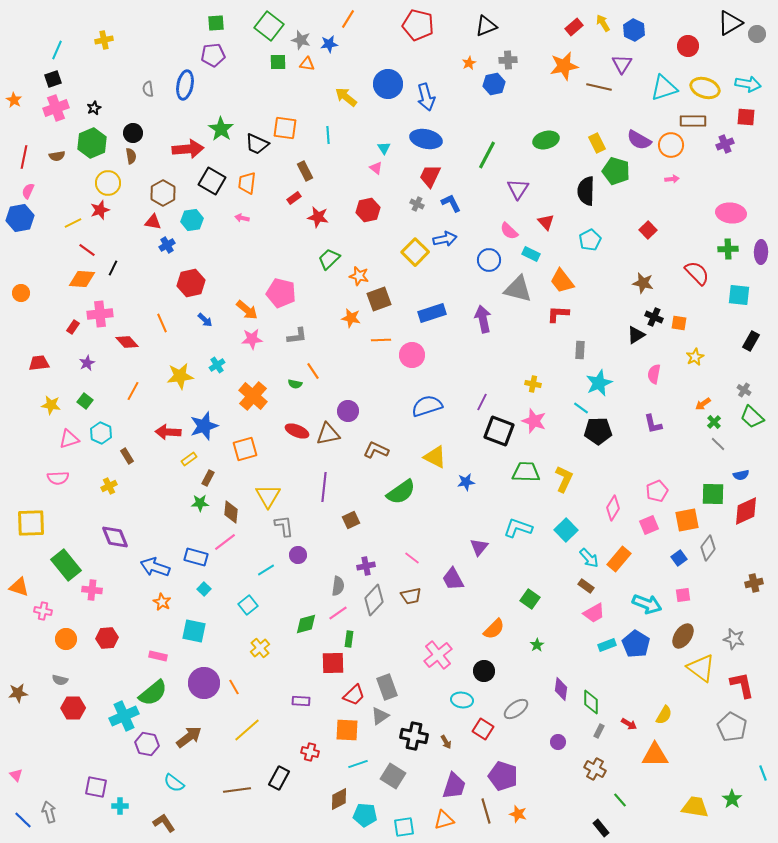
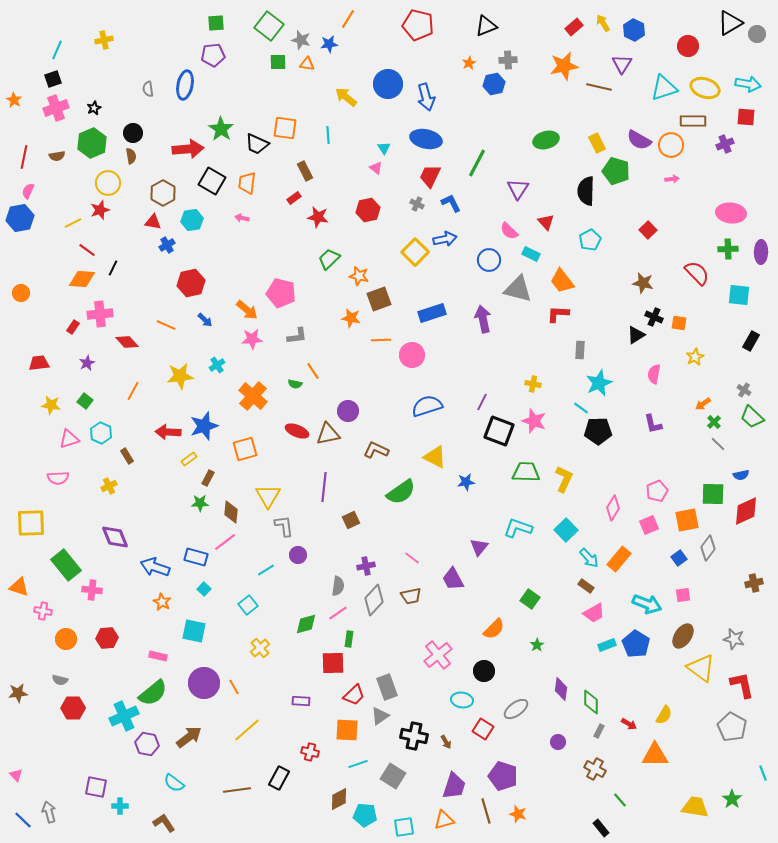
green line at (487, 155): moved 10 px left, 8 px down
orange line at (162, 323): moved 4 px right, 2 px down; rotated 42 degrees counterclockwise
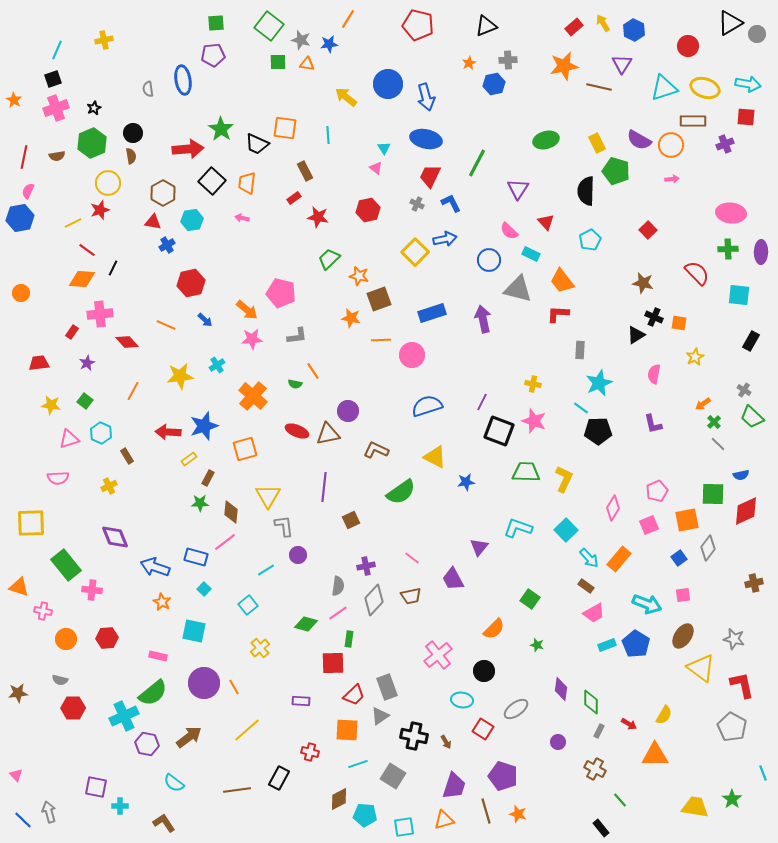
blue ellipse at (185, 85): moved 2 px left, 5 px up; rotated 20 degrees counterclockwise
black square at (212, 181): rotated 12 degrees clockwise
red rectangle at (73, 327): moved 1 px left, 5 px down
green diamond at (306, 624): rotated 30 degrees clockwise
green star at (537, 645): rotated 24 degrees counterclockwise
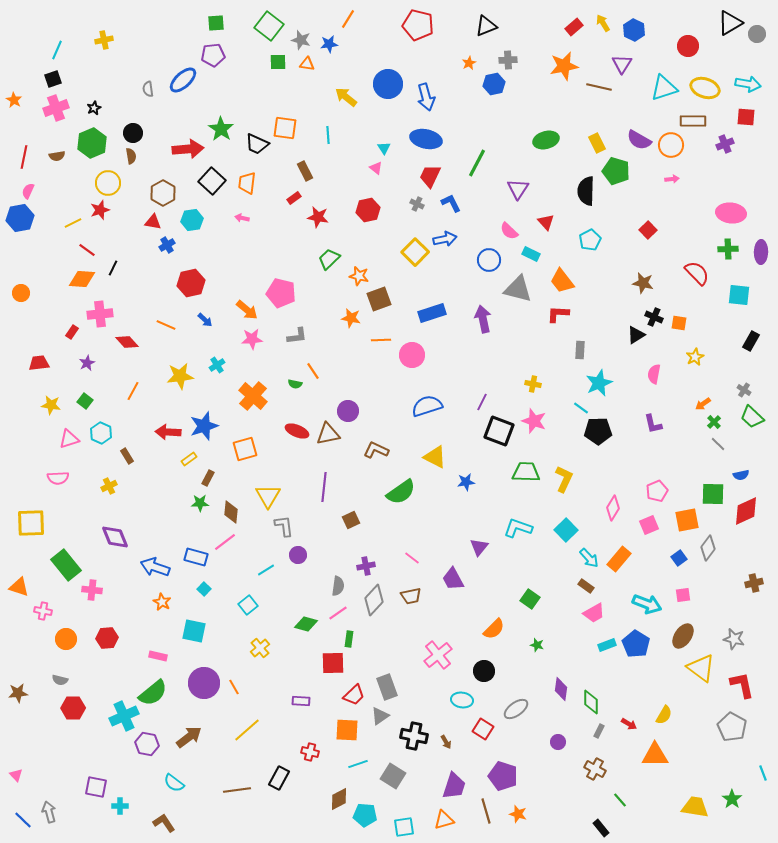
blue ellipse at (183, 80): rotated 56 degrees clockwise
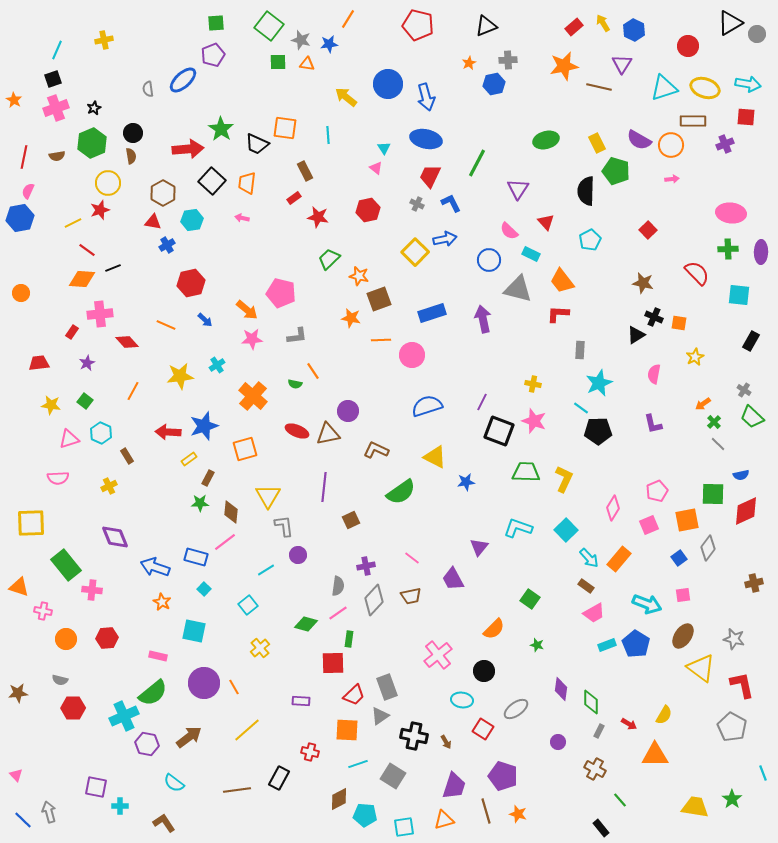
purple pentagon at (213, 55): rotated 15 degrees counterclockwise
black line at (113, 268): rotated 42 degrees clockwise
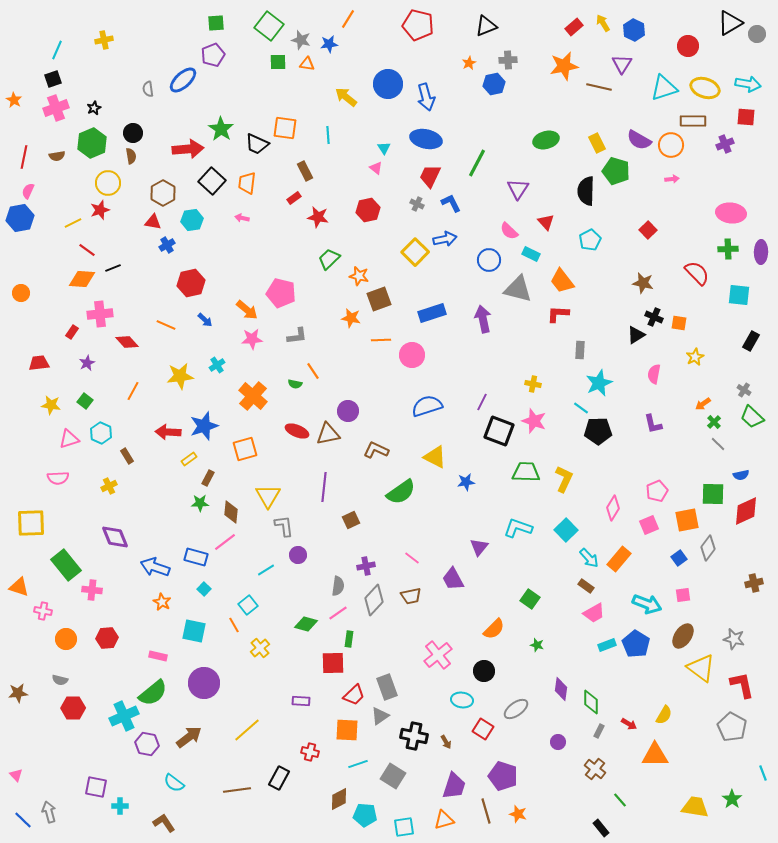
orange line at (234, 687): moved 62 px up
brown cross at (595, 769): rotated 10 degrees clockwise
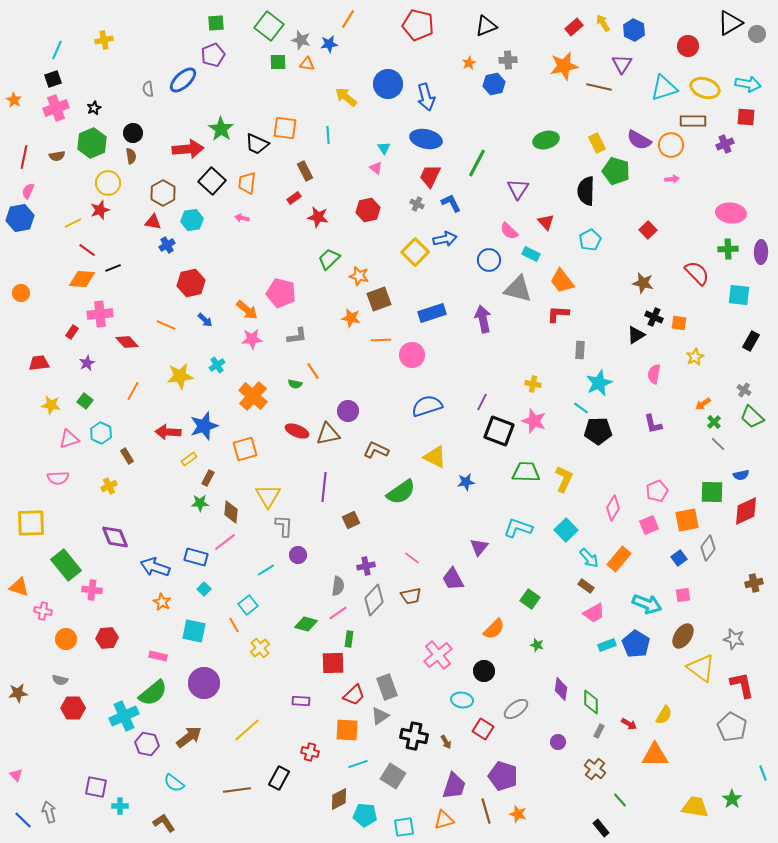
green square at (713, 494): moved 1 px left, 2 px up
gray L-shape at (284, 526): rotated 10 degrees clockwise
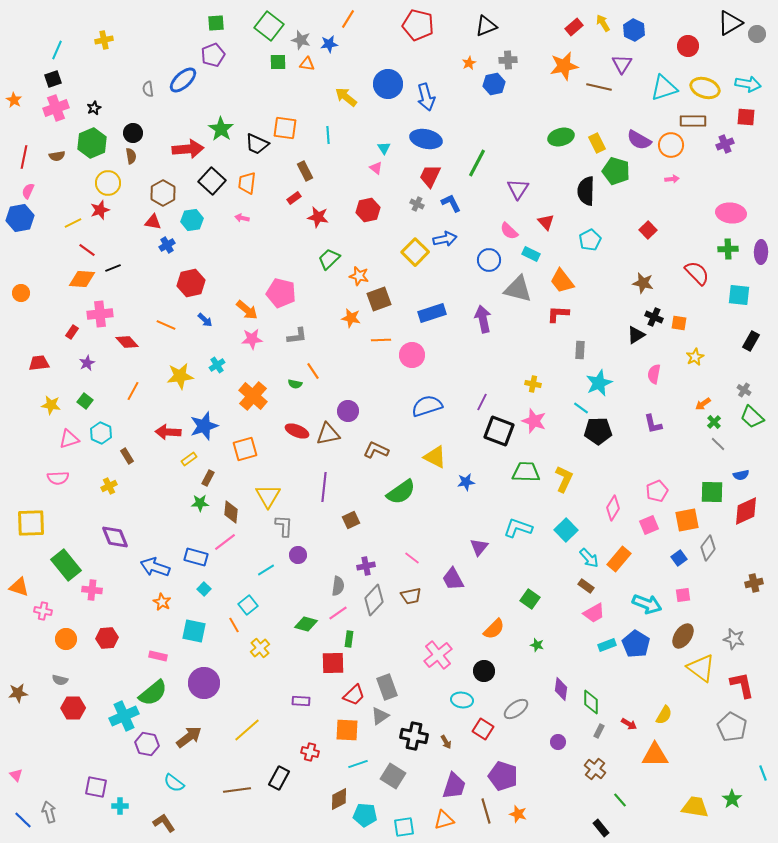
green ellipse at (546, 140): moved 15 px right, 3 px up
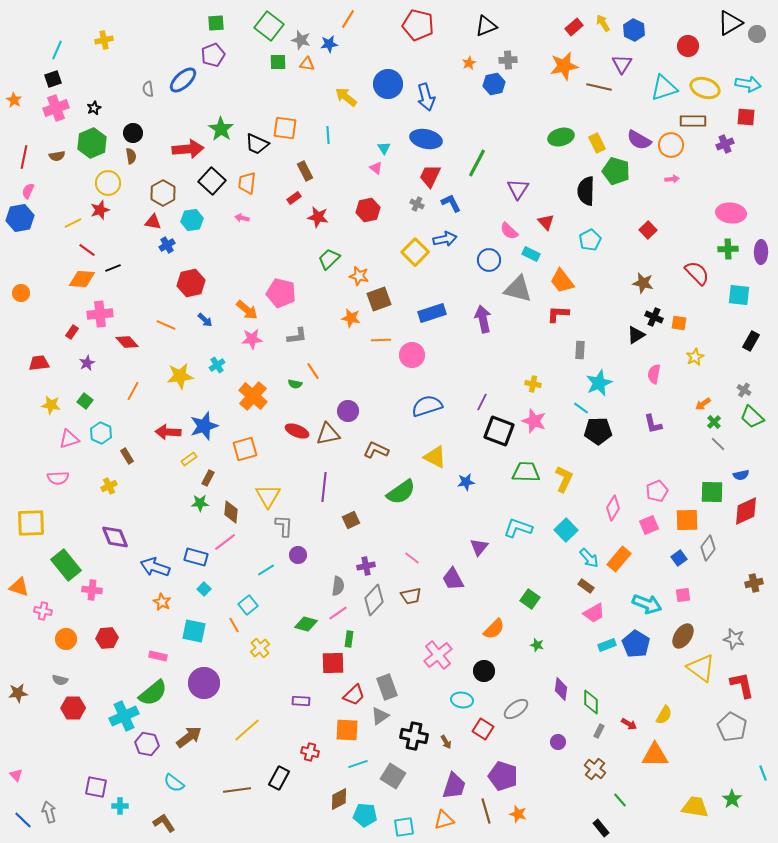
orange square at (687, 520): rotated 10 degrees clockwise
